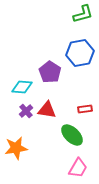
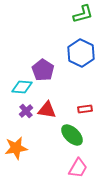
blue hexagon: moved 1 px right; rotated 24 degrees counterclockwise
purple pentagon: moved 7 px left, 2 px up
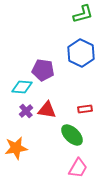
purple pentagon: rotated 25 degrees counterclockwise
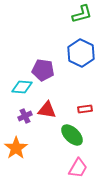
green L-shape: moved 1 px left
purple cross: moved 1 px left, 5 px down; rotated 16 degrees clockwise
orange star: rotated 25 degrees counterclockwise
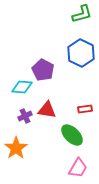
purple pentagon: rotated 20 degrees clockwise
